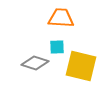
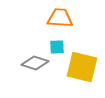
orange trapezoid: moved 1 px left
yellow square: moved 1 px right, 1 px down
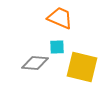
orange trapezoid: rotated 20 degrees clockwise
gray diamond: rotated 12 degrees counterclockwise
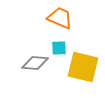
cyan square: moved 2 px right, 1 px down
yellow square: moved 1 px right
